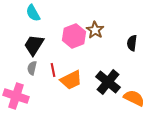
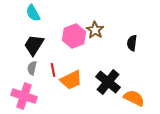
pink cross: moved 8 px right
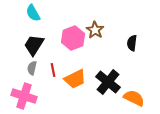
pink hexagon: moved 1 px left, 2 px down
orange trapezoid: moved 4 px right, 1 px up
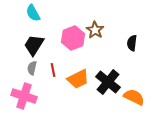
orange trapezoid: moved 3 px right
orange semicircle: moved 1 px up
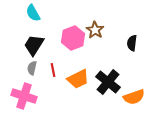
orange semicircle: rotated 135 degrees clockwise
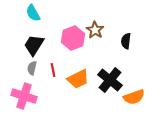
black semicircle: moved 6 px left, 2 px up
black cross: moved 2 px right, 2 px up
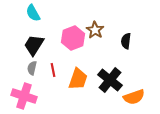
orange trapezoid: rotated 45 degrees counterclockwise
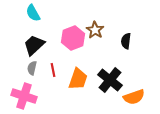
black trapezoid: rotated 15 degrees clockwise
